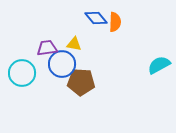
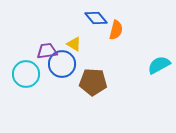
orange semicircle: moved 1 px right, 8 px down; rotated 12 degrees clockwise
yellow triangle: rotated 21 degrees clockwise
purple trapezoid: moved 3 px down
cyan circle: moved 4 px right, 1 px down
brown pentagon: moved 12 px right
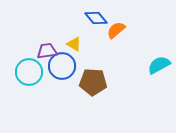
orange semicircle: rotated 144 degrees counterclockwise
blue circle: moved 2 px down
cyan circle: moved 3 px right, 2 px up
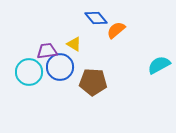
blue circle: moved 2 px left, 1 px down
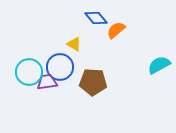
purple trapezoid: moved 31 px down
